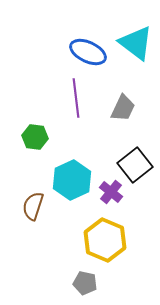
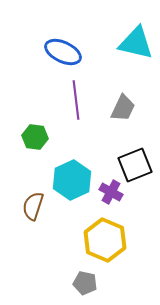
cyan triangle: rotated 24 degrees counterclockwise
blue ellipse: moved 25 px left
purple line: moved 2 px down
black square: rotated 16 degrees clockwise
purple cross: rotated 10 degrees counterclockwise
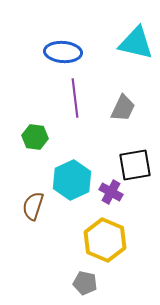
blue ellipse: rotated 21 degrees counterclockwise
purple line: moved 1 px left, 2 px up
black square: rotated 12 degrees clockwise
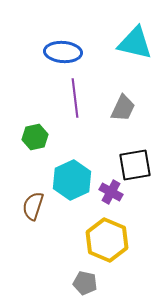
cyan triangle: moved 1 px left
green hexagon: rotated 20 degrees counterclockwise
yellow hexagon: moved 2 px right
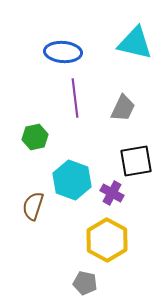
black square: moved 1 px right, 4 px up
cyan hexagon: rotated 15 degrees counterclockwise
purple cross: moved 1 px right, 1 px down
yellow hexagon: rotated 6 degrees clockwise
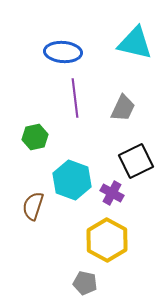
black square: rotated 16 degrees counterclockwise
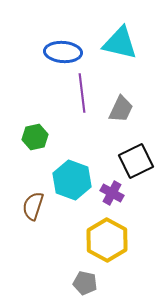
cyan triangle: moved 15 px left
purple line: moved 7 px right, 5 px up
gray trapezoid: moved 2 px left, 1 px down
